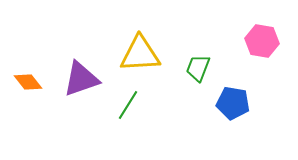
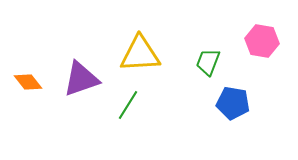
green trapezoid: moved 10 px right, 6 px up
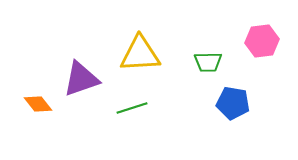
pink hexagon: rotated 16 degrees counterclockwise
green trapezoid: rotated 112 degrees counterclockwise
orange diamond: moved 10 px right, 22 px down
green line: moved 4 px right, 3 px down; rotated 40 degrees clockwise
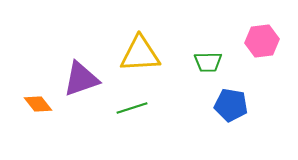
blue pentagon: moved 2 px left, 2 px down
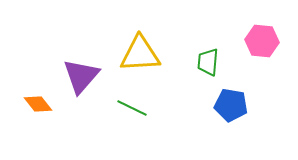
pink hexagon: rotated 12 degrees clockwise
green trapezoid: rotated 96 degrees clockwise
purple triangle: moved 3 px up; rotated 30 degrees counterclockwise
green line: rotated 44 degrees clockwise
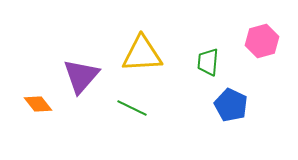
pink hexagon: rotated 20 degrees counterclockwise
yellow triangle: moved 2 px right
blue pentagon: rotated 16 degrees clockwise
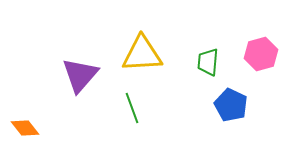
pink hexagon: moved 1 px left, 13 px down
purple triangle: moved 1 px left, 1 px up
orange diamond: moved 13 px left, 24 px down
green line: rotated 44 degrees clockwise
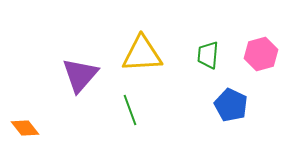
green trapezoid: moved 7 px up
green line: moved 2 px left, 2 px down
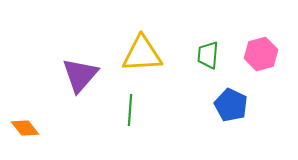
green line: rotated 24 degrees clockwise
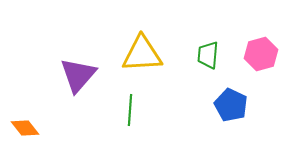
purple triangle: moved 2 px left
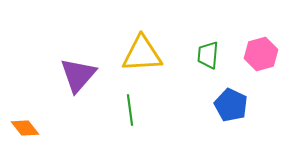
green line: rotated 12 degrees counterclockwise
